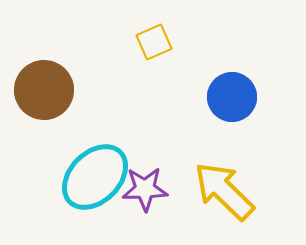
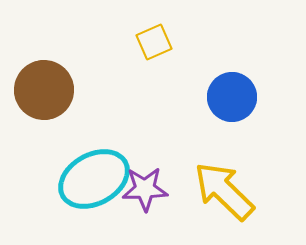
cyan ellipse: moved 1 px left, 2 px down; rotated 16 degrees clockwise
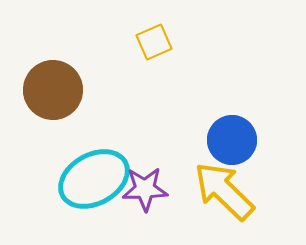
brown circle: moved 9 px right
blue circle: moved 43 px down
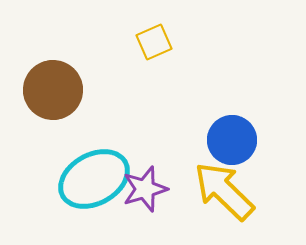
purple star: rotated 15 degrees counterclockwise
